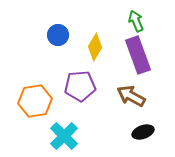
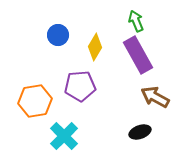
purple rectangle: rotated 9 degrees counterclockwise
brown arrow: moved 24 px right, 1 px down
black ellipse: moved 3 px left
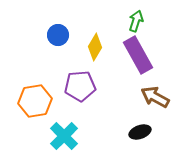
green arrow: rotated 40 degrees clockwise
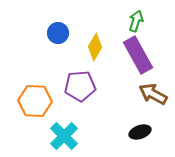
blue circle: moved 2 px up
brown arrow: moved 2 px left, 3 px up
orange hexagon: rotated 12 degrees clockwise
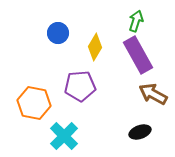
orange hexagon: moved 1 px left, 2 px down; rotated 8 degrees clockwise
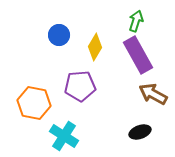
blue circle: moved 1 px right, 2 px down
cyan cross: rotated 12 degrees counterclockwise
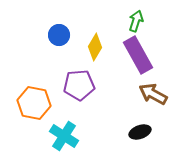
purple pentagon: moved 1 px left, 1 px up
